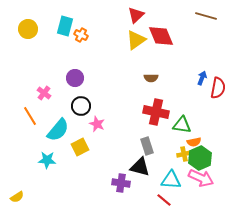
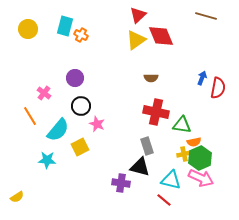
red triangle: moved 2 px right
cyan triangle: rotated 10 degrees clockwise
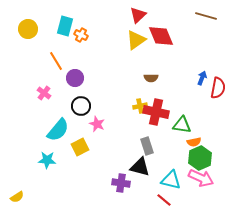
orange line: moved 26 px right, 55 px up
yellow cross: moved 44 px left, 48 px up
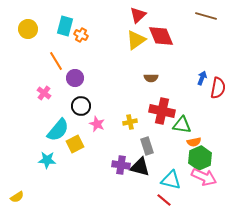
yellow cross: moved 10 px left, 16 px down
red cross: moved 6 px right, 1 px up
yellow square: moved 5 px left, 3 px up
pink arrow: moved 3 px right, 1 px up
purple cross: moved 18 px up
